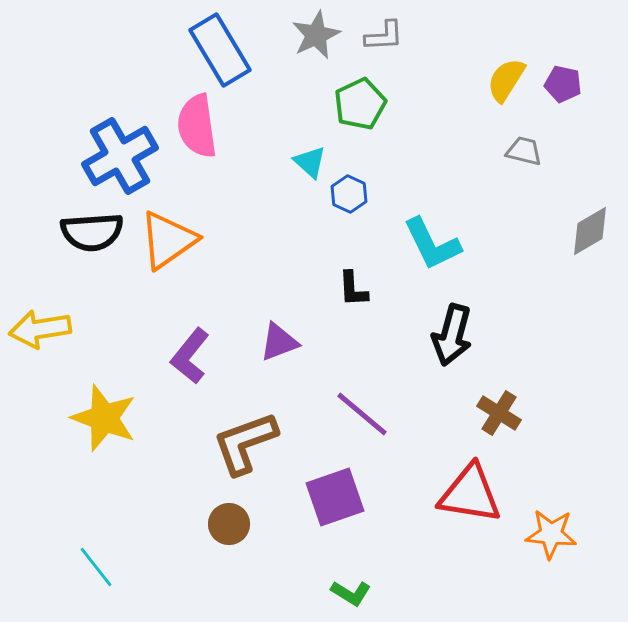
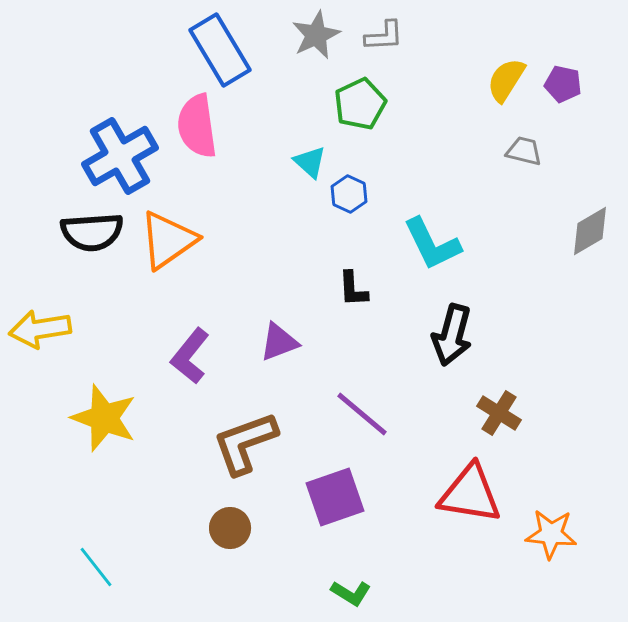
brown circle: moved 1 px right, 4 px down
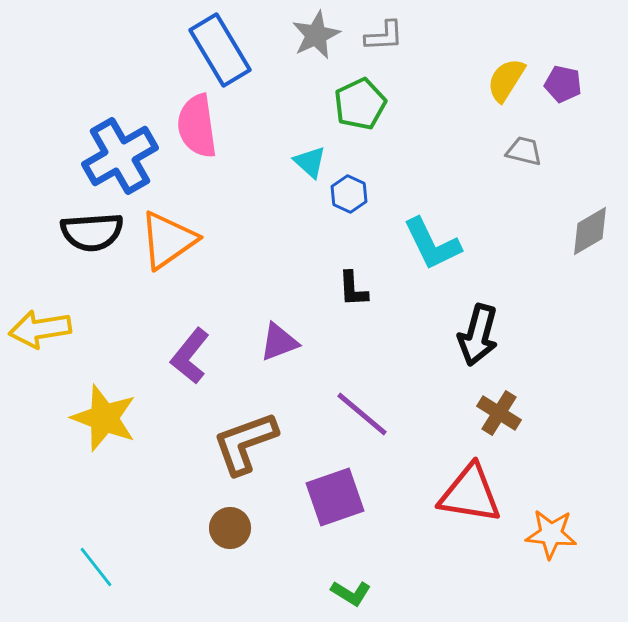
black arrow: moved 26 px right
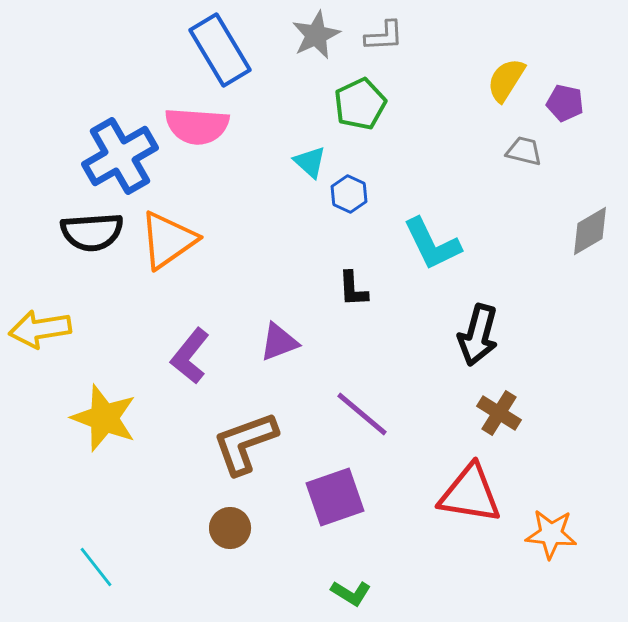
purple pentagon: moved 2 px right, 19 px down
pink semicircle: rotated 78 degrees counterclockwise
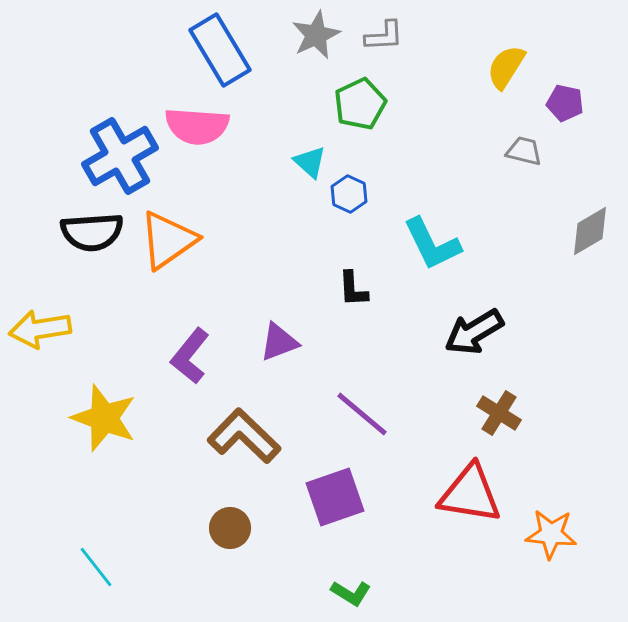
yellow semicircle: moved 13 px up
black arrow: moved 4 px left, 3 px up; rotated 44 degrees clockwise
brown L-shape: moved 1 px left, 7 px up; rotated 64 degrees clockwise
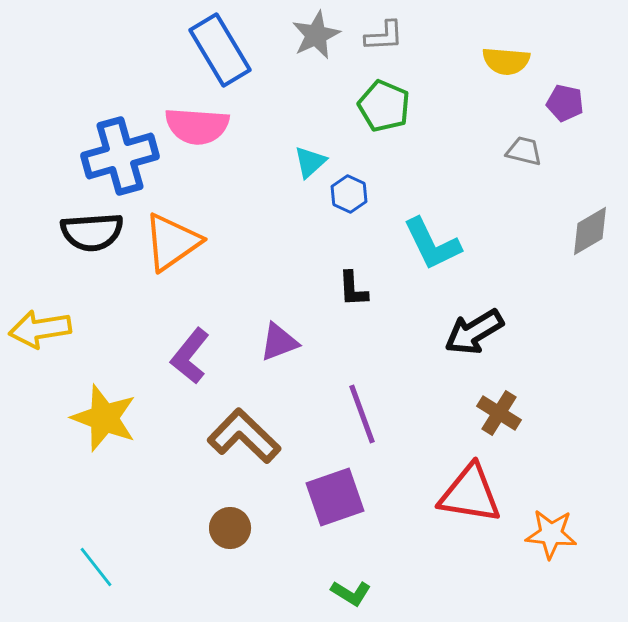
yellow semicircle: moved 6 px up; rotated 117 degrees counterclockwise
green pentagon: moved 24 px right, 2 px down; rotated 24 degrees counterclockwise
blue cross: rotated 14 degrees clockwise
cyan triangle: rotated 36 degrees clockwise
orange triangle: moved 4 px right, 2 px down
purple line: rotated 30 degrees clockwise
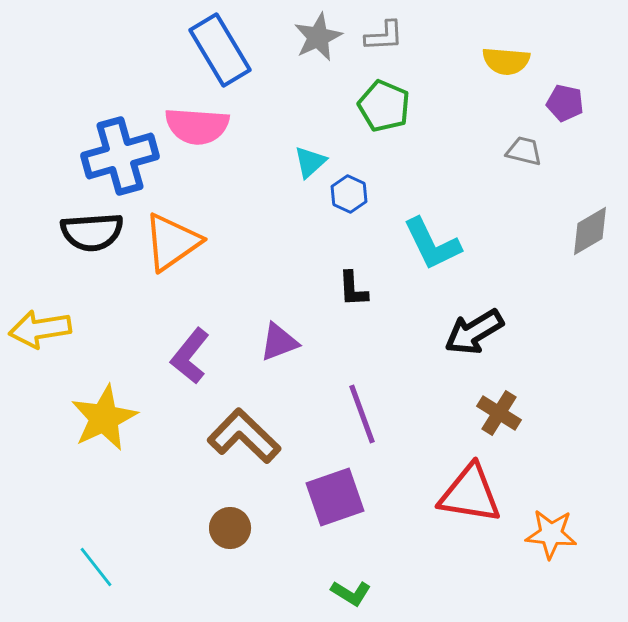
gray star: moved 2 px right, 2 px down
yellow star: rotated 26 degrees clockwise
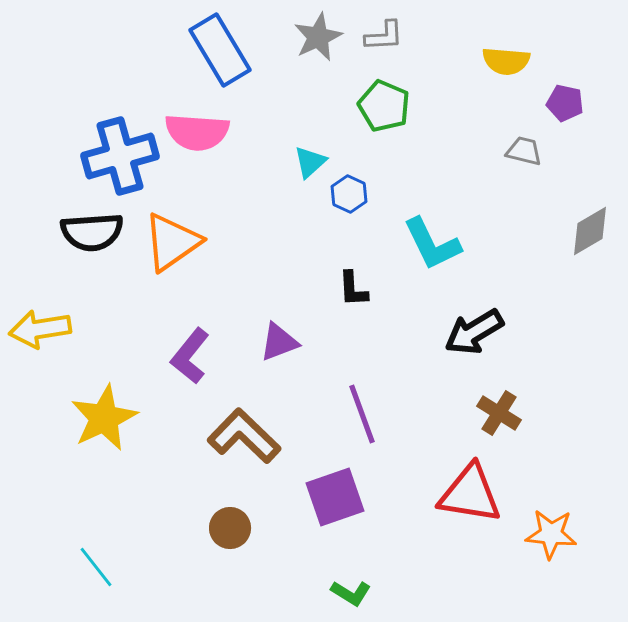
pink semicircle: moved 6 px down
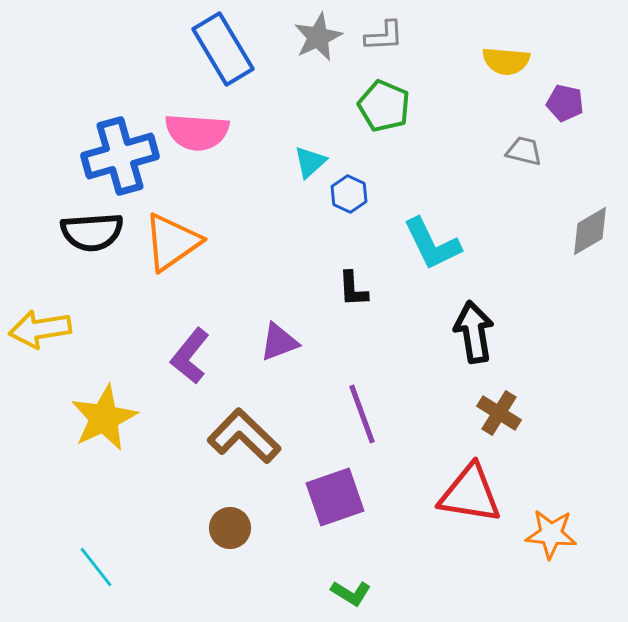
blue rectangle: moved 3 px right, 1 px up
black arrow: rotated 112 degrees clockwise
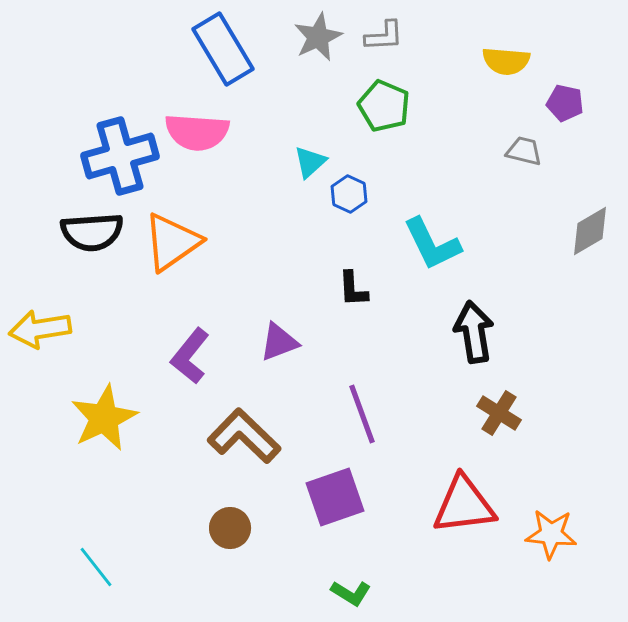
red triangle: moved 6 px left, 11 px down; rotated 16 degrees counterclockwise
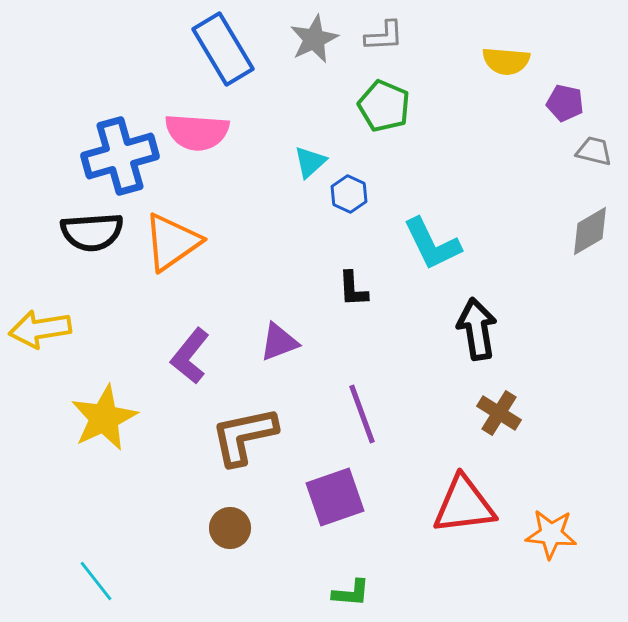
gray star: moved 4 px left, 2 px down
gray trapezoid: moved 70 px right
black arrow: moved 3 px right, 3 px up
brown L-shape: rotated 56 degrees counterclockwise
cyan line: moved 14 px down
green L-shape: rotated 27 degrees counterclockwise
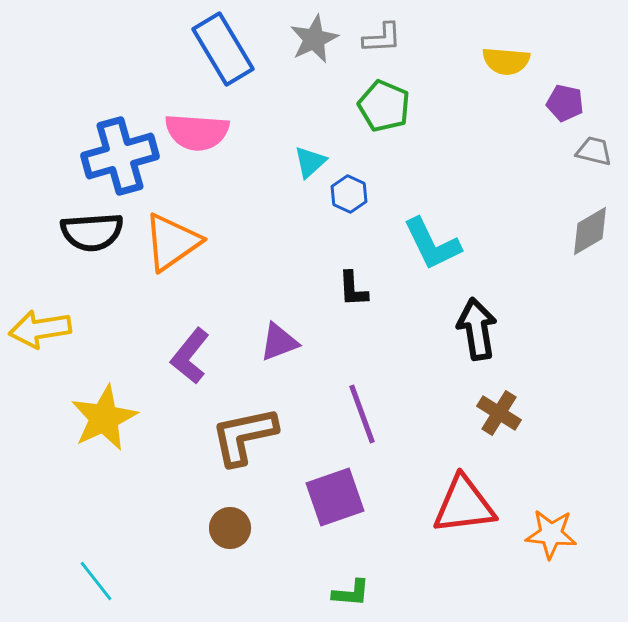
gray L-shape: moved 2 px left, 2 px down
